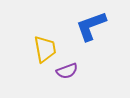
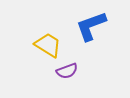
yellow trapezoid: moved 3 px right, 4 px up; rotated 48 degrees counterclockwise
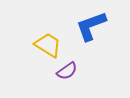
purple semicircle: rotated 15 degrees counterclockwise
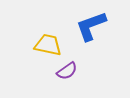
yellow trapezoid: rotated 20 degrees counterclockwise
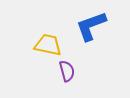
purple semicircle: rotated 70 degrees counterclockwise
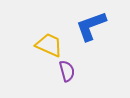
yellow trapezoid: moved 1 px right; rotated 12 degrees clockwise
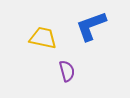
yellow trapezoid: moved 6 px left, 7 px up; rotated 12 degrees counterclockwise
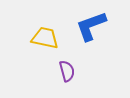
yellow trapezoid: moved 2 px right
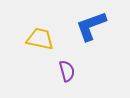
yellow trapezoid: moved 5 px left, 1 px down
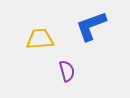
yellow trapezoid: rotated 16 degrees counterclockwise
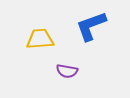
purple semicircle: rotated 115 degrees clockwise
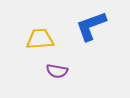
purple semicircle: moved 10 px left
